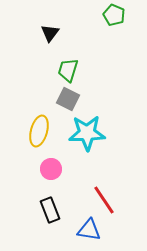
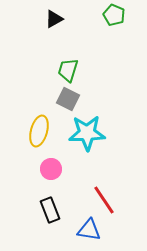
black triangle: moved 4 px right, 14 px up; rotated 24 degrees clockwise
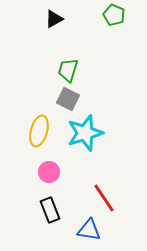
cyan star: moved 2 px left; rotated 15 degrees counterclockwise
pink circle: moved 2 px left, 3 px down
red line: moved 2 px up
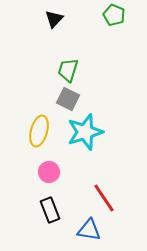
black triangle: rotated 18 degrees counterclockwise
cyan star: moved 1 px up
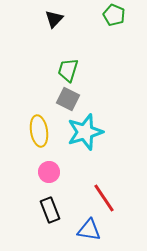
yellow ellipse: rotated 24 degrees counterclockwise
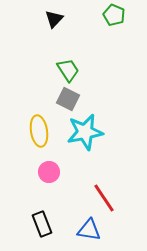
green trapezoid: rotated 130 degrees clockwise
cyan star: rotated 6 degrees clockwise
black rectangle: moved 8 px left, 14 px down
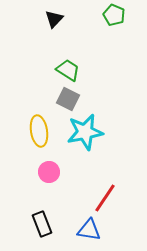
green trapezoid: rotated 25 degrees counterclockwise
red line: moved 1 px right; rotated 68 degrees clockwise
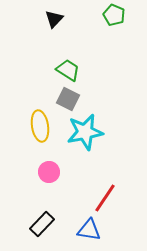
yellow ellipse: moved 1 px right, 5 px up
black rectangle: rotated 65 degrees clockwise
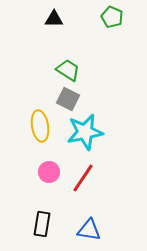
green pentagon: moved 2 px left, 2 px down
black triangle: rotated 48 degrees clockwise
red line: moved 22 px left, 20 px up
black rectangle: rotated 35 degrees counterclockwise
